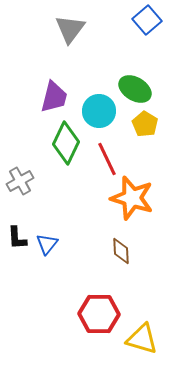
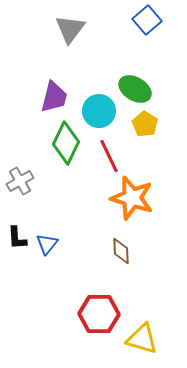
red line: moved 2 px right, 3 px up
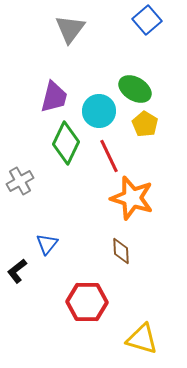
black L-shape: moved 33 px down; rotated 55 degrees clockwise
red hexagon: moved 12 px left, 12 px up
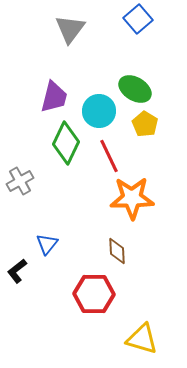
blue square: moved 9 px left, 1 px up
orange star: rotated 18 degrees counterclockwise
brown diamond: moved 4 px left
red hexagon: moved 7 px right, 8 px up
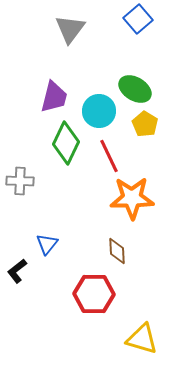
gray cross: rotated 32 degrees clockwise
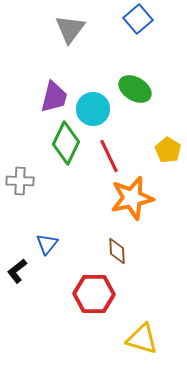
cyan circle: moved 6 px left, 2 px up
yellow pentagon: moved 23 px right, 26 px down
orange star: rotated 12 degrees counterclockwise
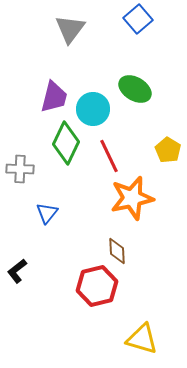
gray cross: moved 12 px up
blue triangle: moved 31 px up
red hexagon: moved 3 px right, 8 px up; rotated 15 degrees counterclockwise
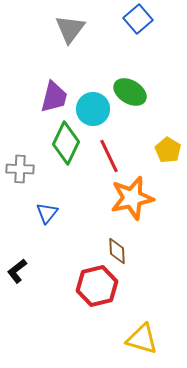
green ellipse: moved 5 px left, 3 px down
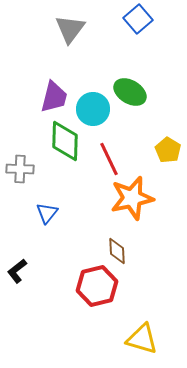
green diamond: moved 1 px left, 2 px up; rotated 24 degrees counterclockwise
red line: moved 3 px down
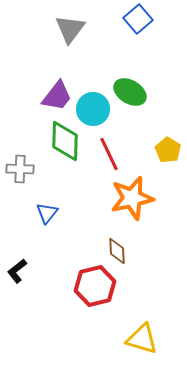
purple trapezoid: moved 3 px right, 1 px up; rotated 24 degrees clockwise
red line: moved 5 px up
red hexagon: moved 2 px left
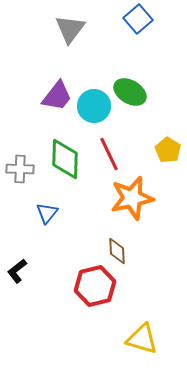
cyan circle: moved 1 px right, 3 px up
green diamond: moved 18 px down
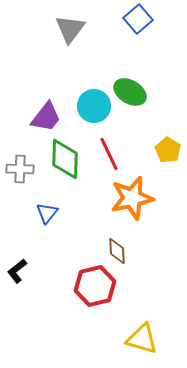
purple trapezoid: moved 11 px left, 21 px down
